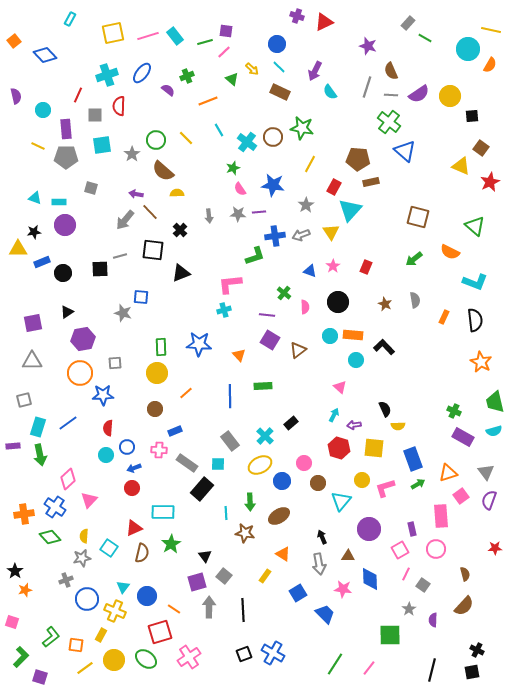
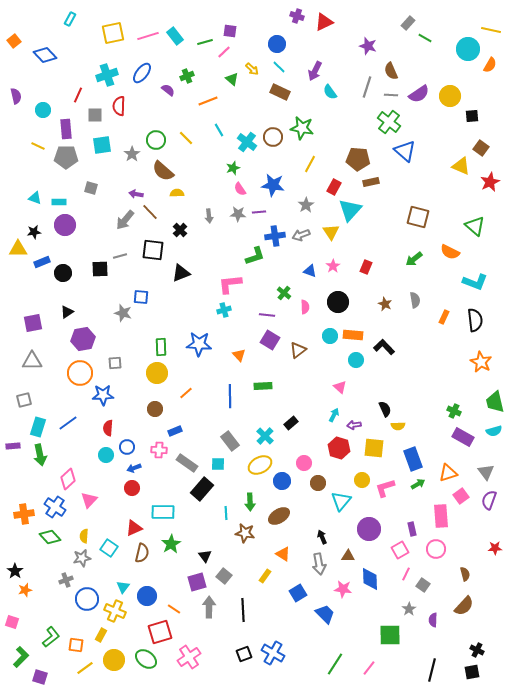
purple square at (226, 31): moved 4 px right
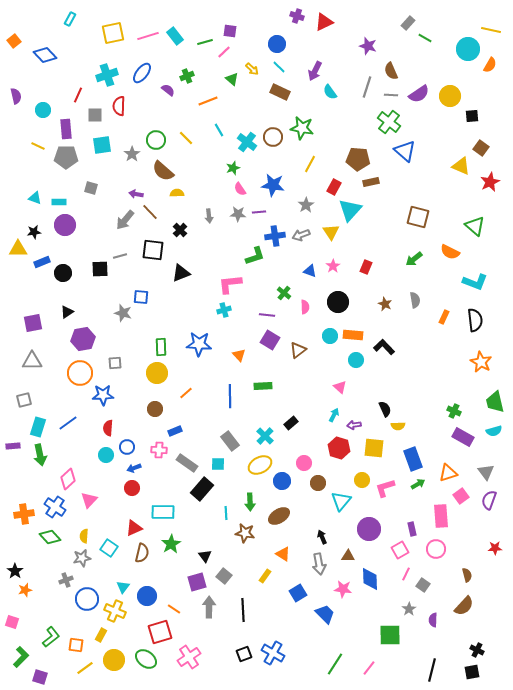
brown semicircle at (465, 574): moved 2 px right, 1 px down
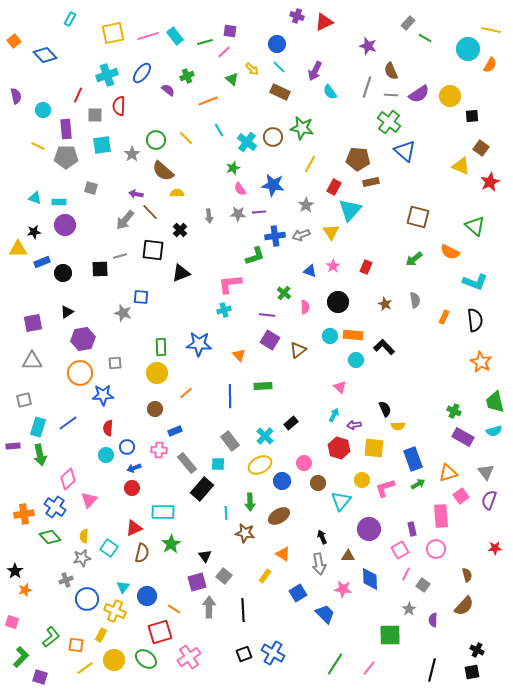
gray rectangle at (187, 463): rotated 15 degrees clockwise
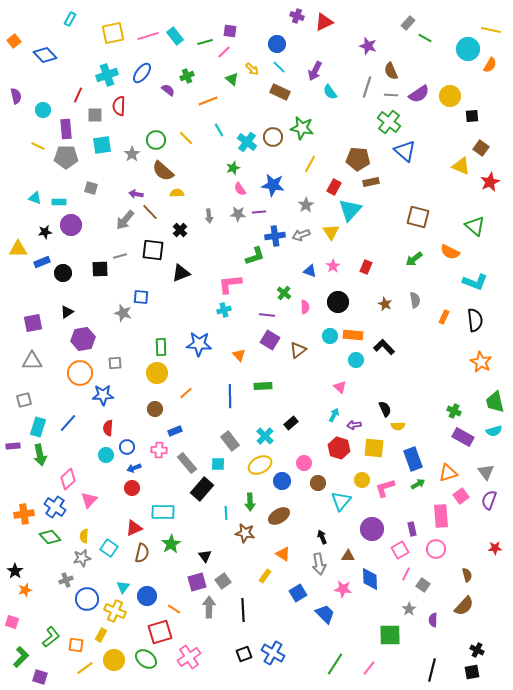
purple circle at (65, 225): moved 6 px right
black star at (34, 232): moved 11 px right
blue line at (68, 423): rotated 12 degrees counterclockwise
purple circle at (369, 529): moved 3 px right
gray square at (224, 576): moved 1 px left, 5 px down; rotated 14 degrees clockwise
